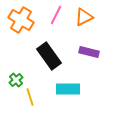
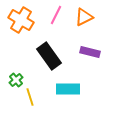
purple rectangle: moved 1 px right
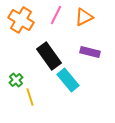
cyan rectangle: moved 9 px up; rotated 50 degrees clockwise
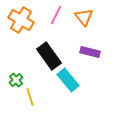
orange triangle: rotated 42 degrees counterclockwise
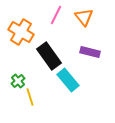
orange cross: moved 12 px down
green cross: moved 2 px right, 1 px down
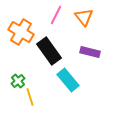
black rectangle: moved 5 px up
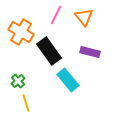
yellow line: moved 4 px left, 6 px down
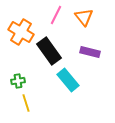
green cross: rotated 32 degrees clockwise
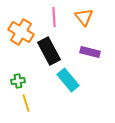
pink line: moved 2 px left, 2 px down; rotated 30 degrees counterclockwise
black rectangle: rotated 8 degrees clockwise
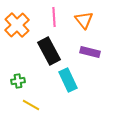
orange triangle: moved 3 px down
orange cross: moved 4 px left, 7 px up; rotated 15 degrees clockwise
cyan rectangle: rotated 15 degrees clockwise
yellow line: moved 5 px right, 2 px down; rotated 42 degrees counterclockwise
